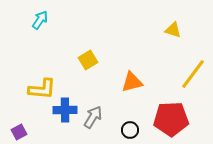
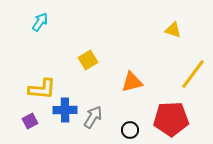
cyan arrow: moved 2 px down
purple square: moved 11 px right, 11 px up
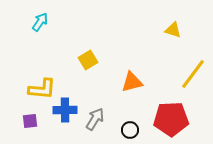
gray arrow: moved 2 px right, 2 px down
purple square: rotated 21 degrees clockwise
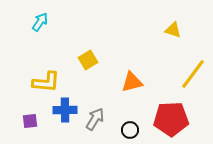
yellow L-shape: moved 4 px right, 7 px up
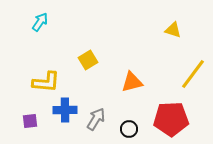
gray arrow: moved 1 px right
black circle: moved 1 px left, 1 px up
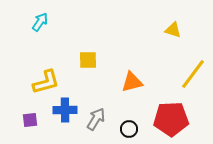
yellow square: rotated 30 degrees clockwise
yellow L-shape: rotated 20 degrees counterclockwise
purple square: moved 1 px up
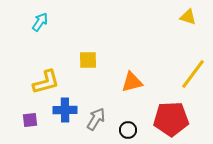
yellow triangle: moved 15 px right, 13 px up
black circle: moved 1 px left, 1 px down
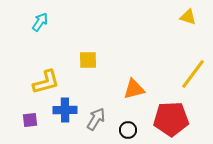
orange triangle: moved 2 px right, 7 px down
